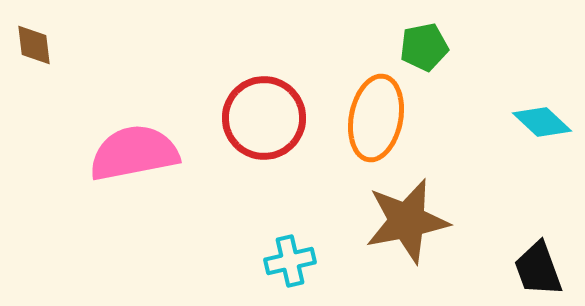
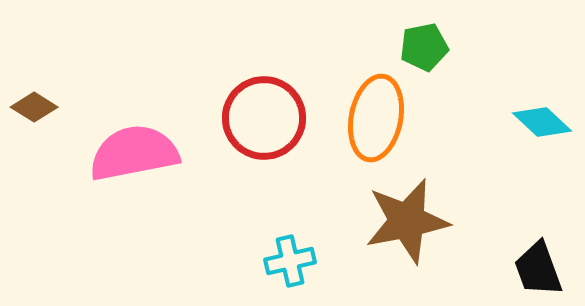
brown diamond: moved 62 px down; rotated 51 degrees counterclockwise
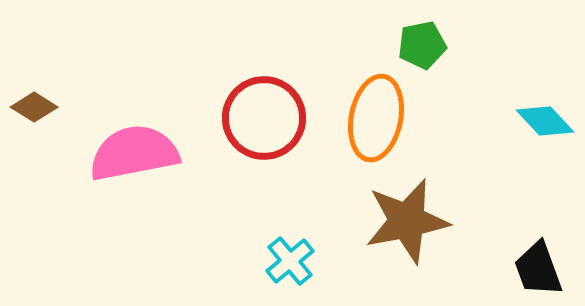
green pentagon: moved 2 px left, 2 px up
cyan diamond: moved 3 px right, 1 px up; rotated 4 degrees clockwise
cyan cross: rotated 27 degrees counterclockwise
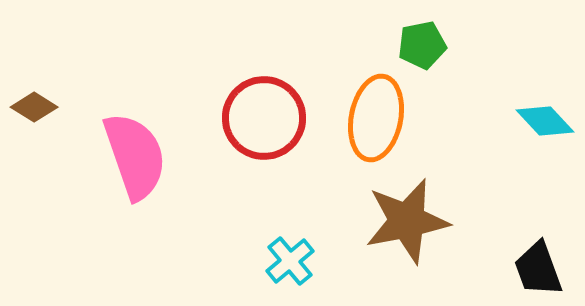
pink semicircle: moved 1 px right, 3 px down; rotated 82 degrees clockwise
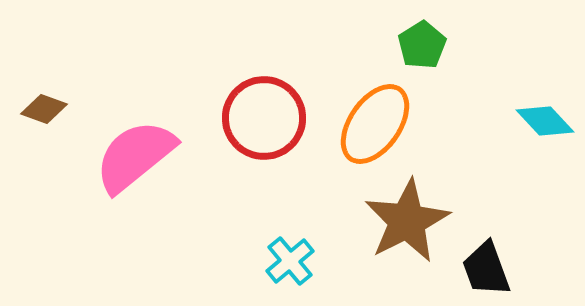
green pentagon: rotated 21 degrees counterclockwise
brown diamond: moved 10 px right, 2 px down; rotated 12 degrees counterclockwise
orange ellipse: moved 1 px left, 6 px down; rotated 24 degrees clockwise
pink semicircle: rotated 110 degrees counterclockwise
brown star: rotated 16 degrees counterclockwise
black trapezoid: moved 52 px left
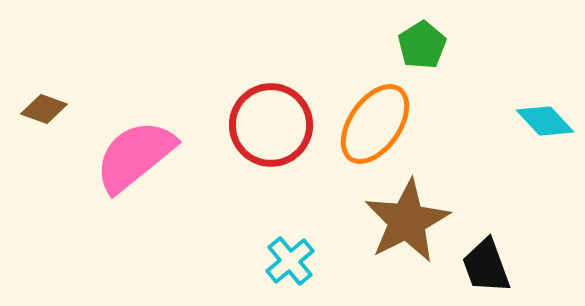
red circle: moved 7 px right, 7 px down
black trapezoid: moved 3 px up
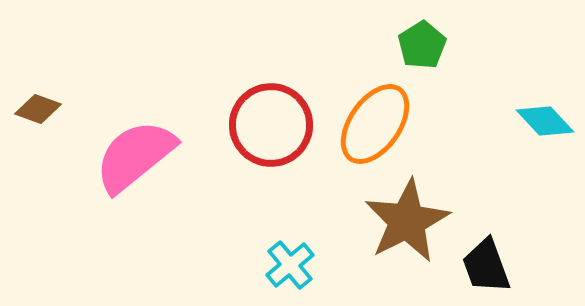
brown diamond: moved 6 px left
cyan cross: moved 4 px down
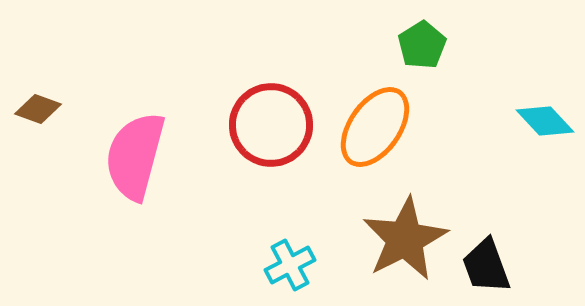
orange ellipse: moved 3 px down
pink semicircle: rotated 36 degrees counterclockwise
brown star: moved 2 px left, 18 px down
cyan cross: rotated 12 degrees clockwise
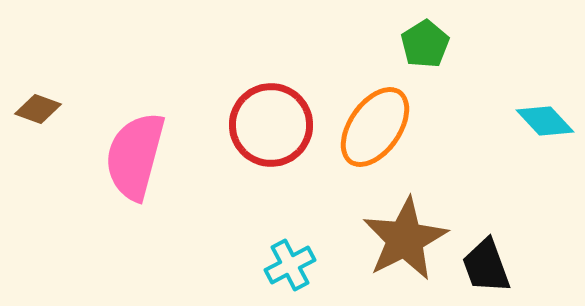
green pentagon: moved 3 px right, 1 px up
